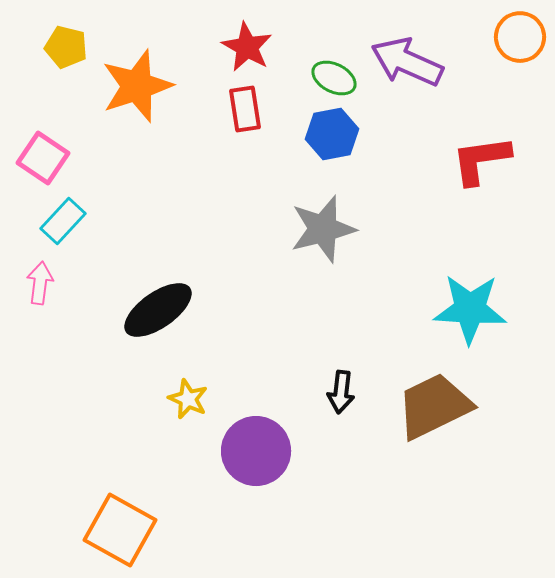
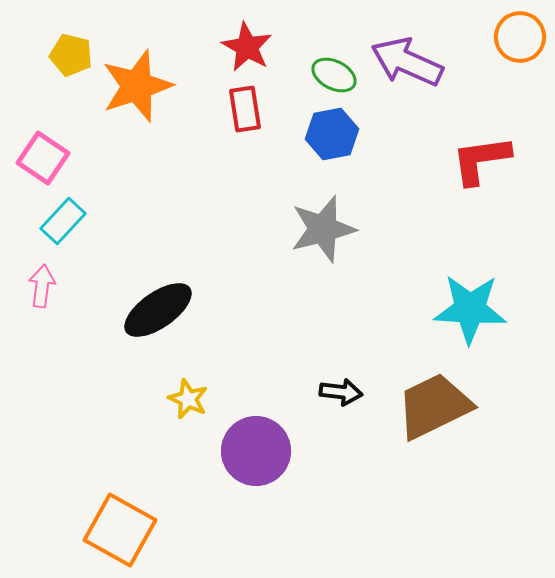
yellow pentagon: moved 5 px right, 8 px down
green ellipse: moved 3 px up
pink arrow: moved 2 px right, 3 px down
black arrow: rotated 90 degrees counterclockwise
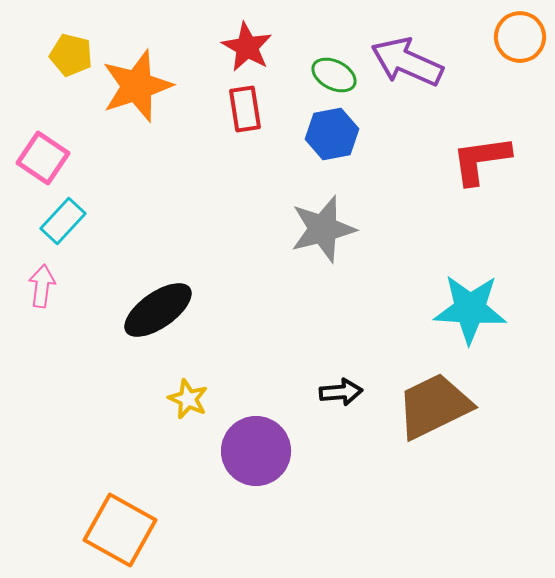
black arrow: rotated 12 degrees counterclockwise
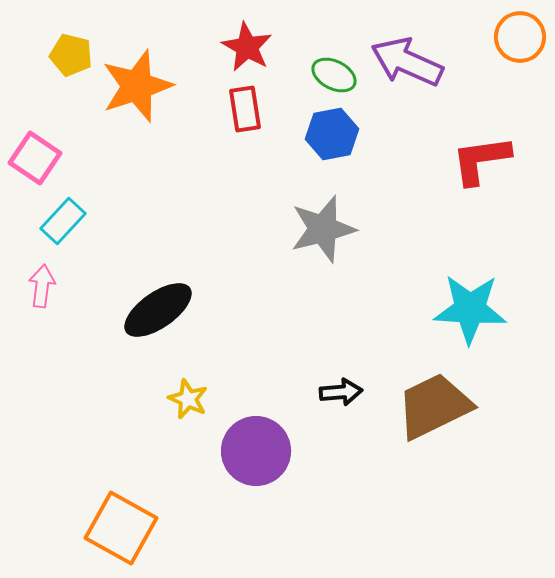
pink square: moved 8 px left
orange square: moved 1 px right, 2 px up
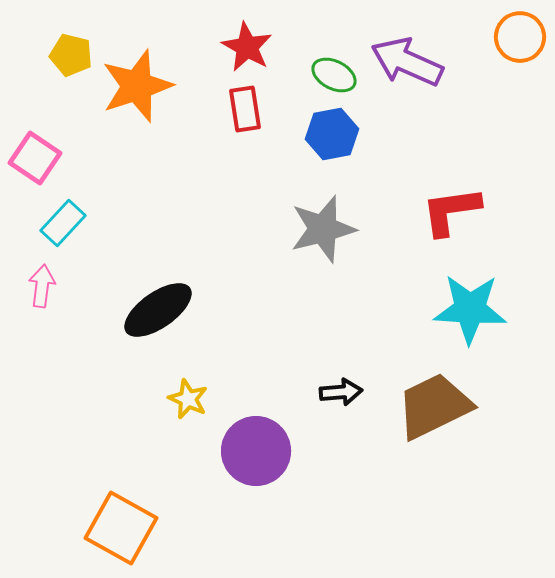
red L-shape: moved 30 px left, 51 px down
cyan rectangle: moved 2 px down
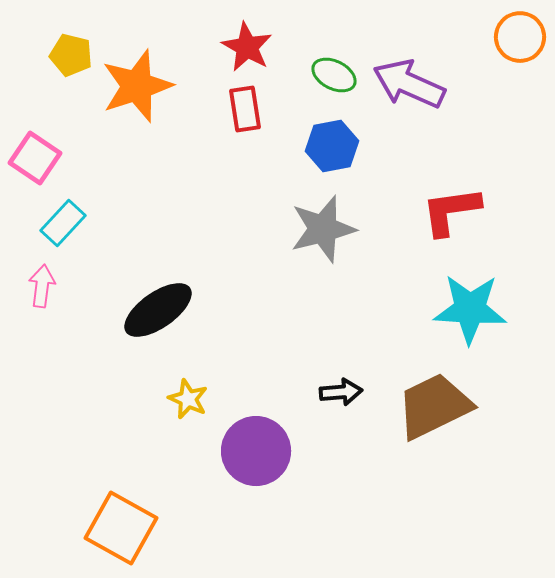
purple arrow: moved 2 px right, 22 px down
blue hexagon: moved 12 px down
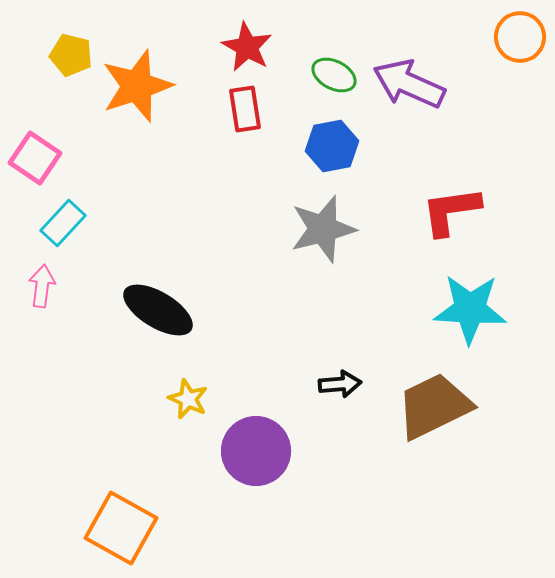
black ellipse: rotated 66 degrees clockwise
black arrow: moved 1 px left, 8 px up
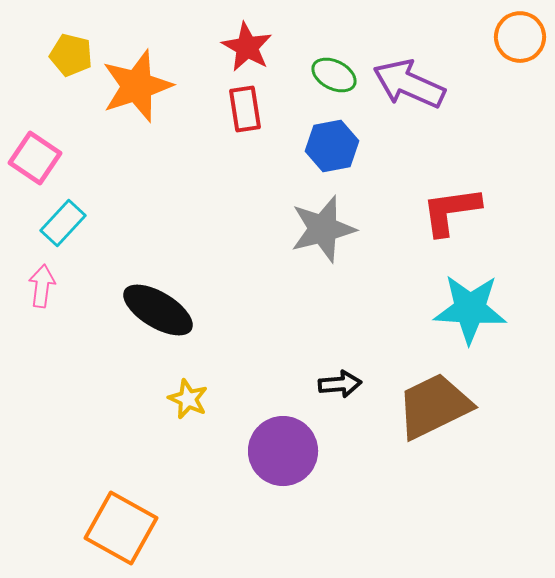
purple circle: moved 27 px right
